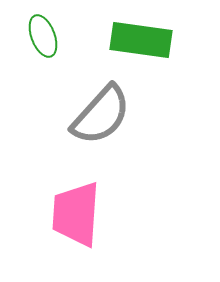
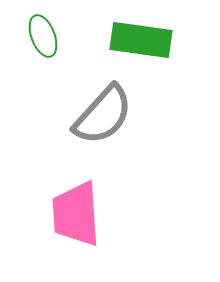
gray semicircle: moved 2 px right
pink trapezoid: rotated 8 degrees counterclockwise
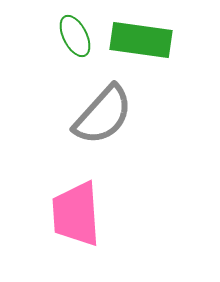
green ellipse: moved 32 px right; rotated 6 degrees counterclockwise
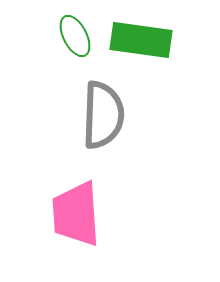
gray semicircle: rotated 40 degrees counterclockwise
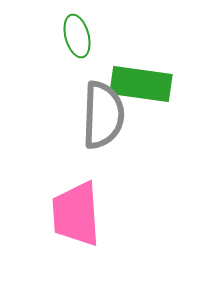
green ellipse: moved 2 px right; rotated 12 degrees clockwise
green rectangle: moved 44 px down
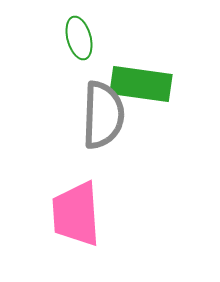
green ellipse: moved 2 px right, 2 px down
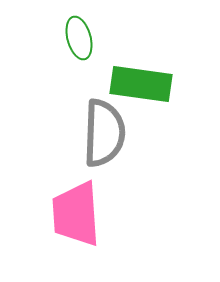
gray semicircle: moved 1 px right, 18 px down
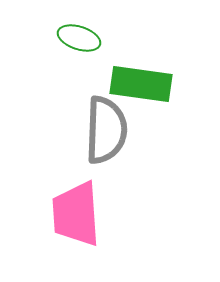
green ellipse: rotated 57 degrees counterclockwise
gray semicircle: moved 2 px right, 3 px up
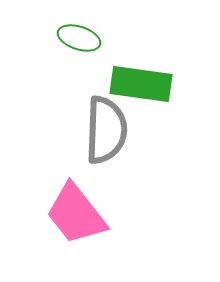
pink trapezoid: rotated 34 degrees counterclockwise
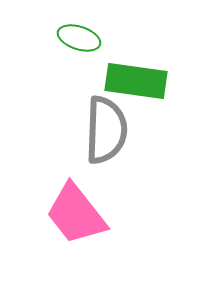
green rectangle: moved 5 px left, 3 px up
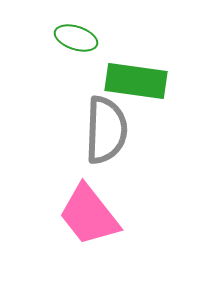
green ellipse: moved 3 px left
pink trapezoid: moved 13 px right, 1 px down
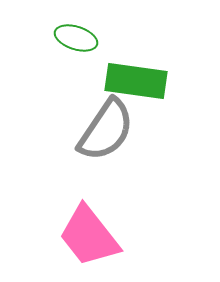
gray semicircle: rotated 32 degrees clockwise
pink trapezoid: moved 21 px down
